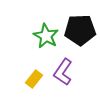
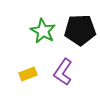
green star: moved 3 px left, 5 px up
yellow rectangle: moved 6 px left, 5 px up; rotated 30 degrees clockwise
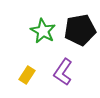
black pentagon: rotated 8 degrees counterclockwise
yellow rectangle: moved 1 px left, 1 px down; rotated 36 degrees counterclockwise
